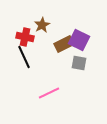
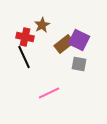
brown rectangle: rotated 12 degrees counterclockwise
gray square: moved 1 px down
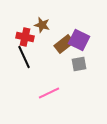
brown star: rotated 28 degrees counterclockwise
gray square: rotated 21 degrees counterclockwise
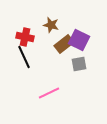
brown star: moved 9 px right
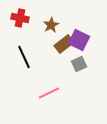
brown star: rotated 28 degrees clockwise
red cross: moved 5 px left, 19 px up
gray square: rotated 14 degrees counterclockwise
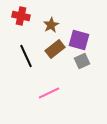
red cross: moved 1 px right, 2 px up
purple square: rotated 10 degrees counterclockwise
brown rectangle: moved 9 px left, 5 px down
black line: moved 2 px right, 1 px up
gray square: moved 3 px right, 3 px up
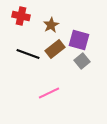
black line: moved 2 px right, 2 px up; rotated 45 degrees counterclockwise
gray square: rotated 14 degrees counterclockwise
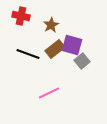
purple square: moved 7 px left, 5 px down
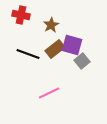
red cross: moved 1 px up
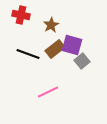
pink line: moved 1 px left, 1 px up
